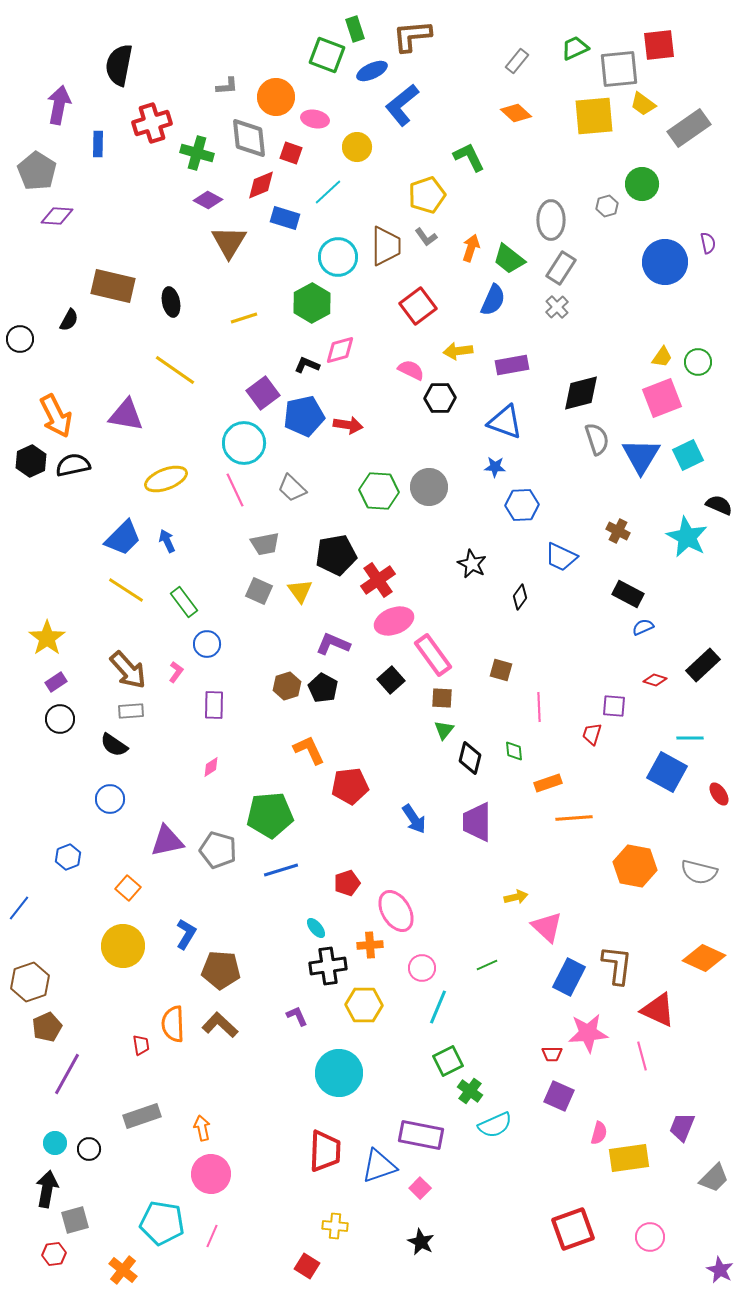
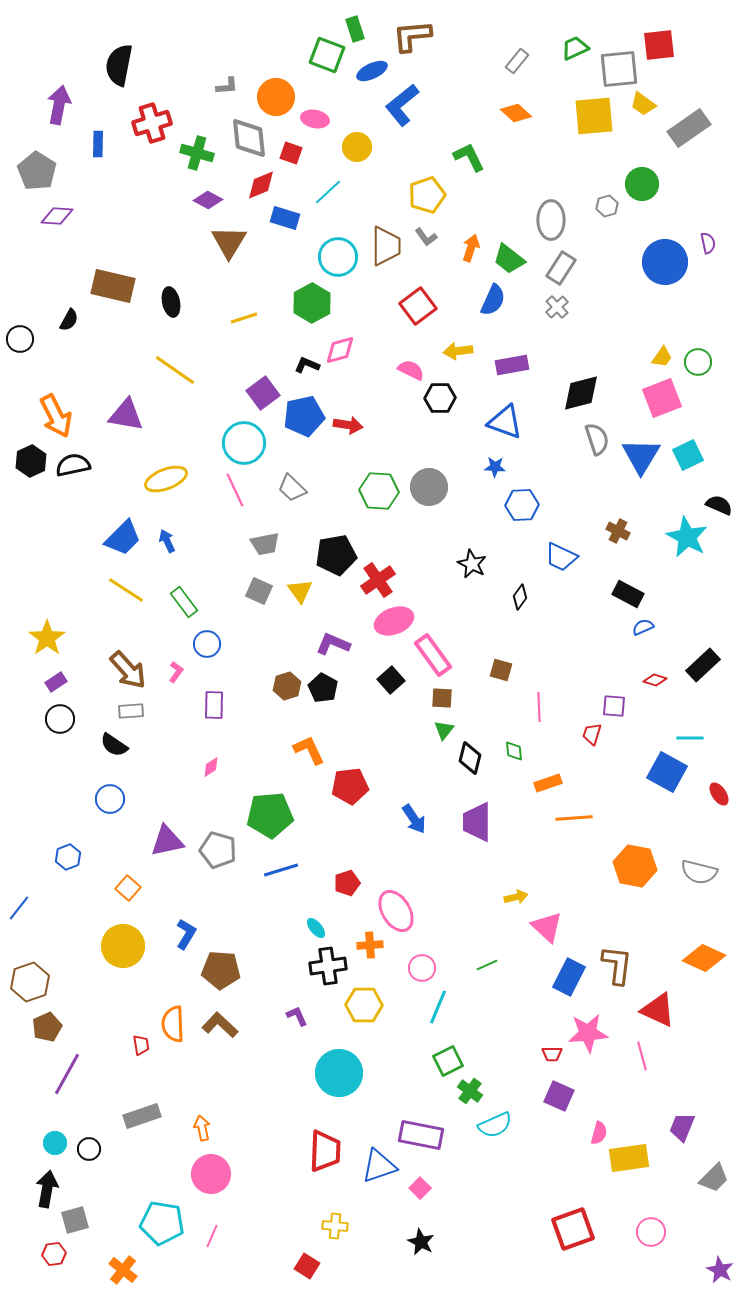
pink circle at (650, 1237): moved 1 px right, 5 px up
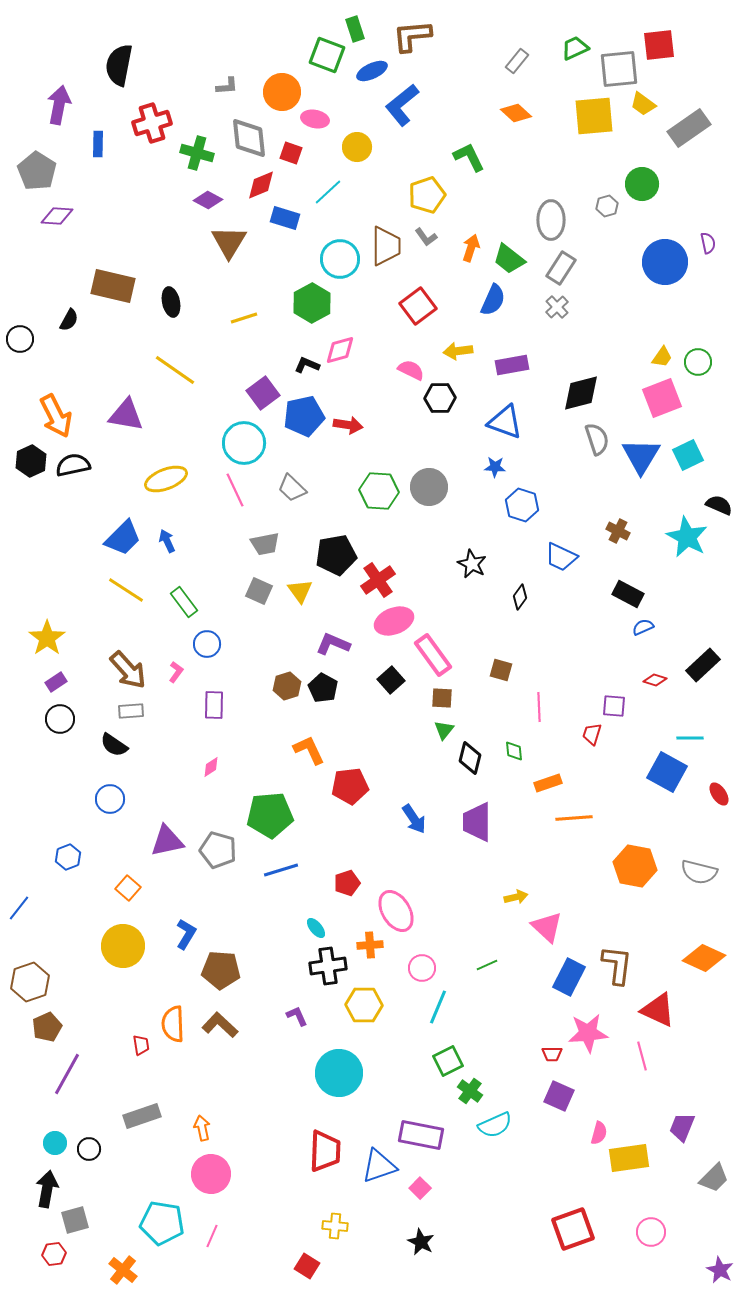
orange circle at (276, 97): moved 6 px right, 5 px up
cyan circle at (338, 257): moved 2 px right, 2 px down
blue hexagon at (522, 505): rotated 20 degrees clockwise
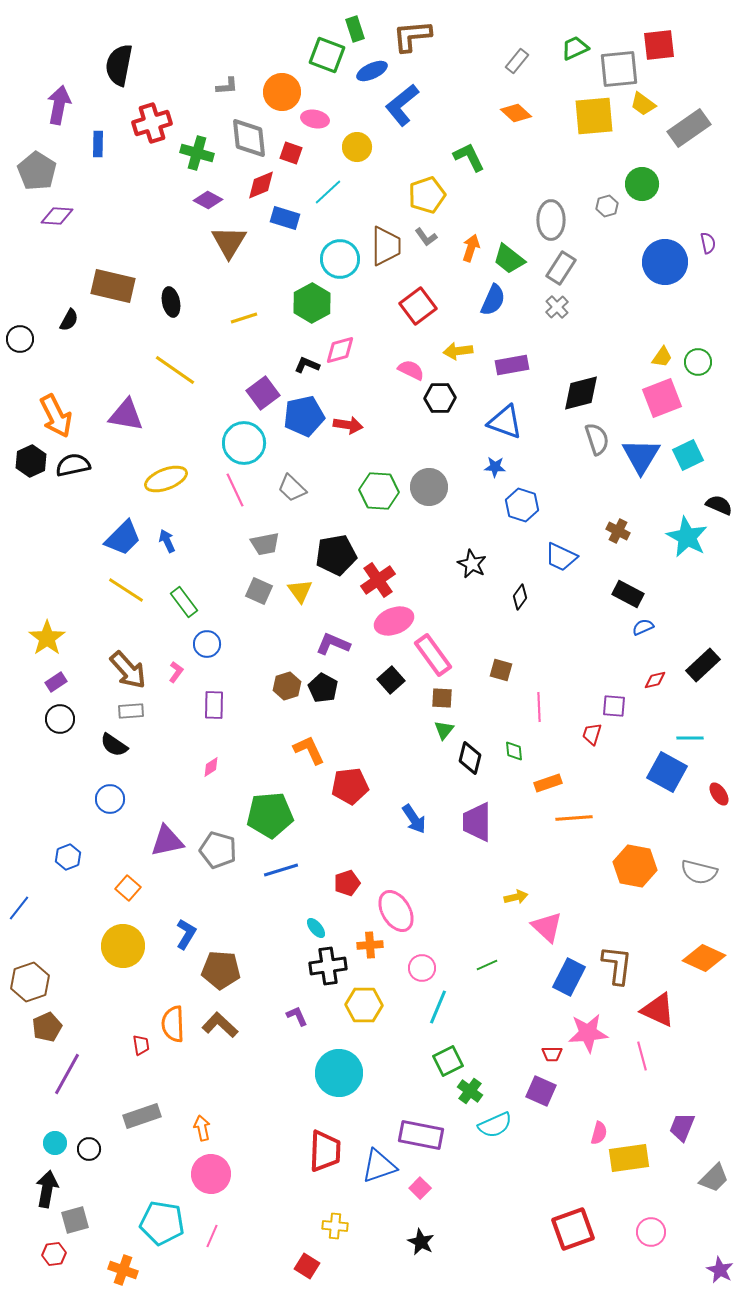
red diamond at (655, 680): rotated 30 degrees counterclockwise
purple square at (559, 1096): moved 18 px left, 5 px up
orange cross at (123, 1270): rotated 20 degrees counterclockwise
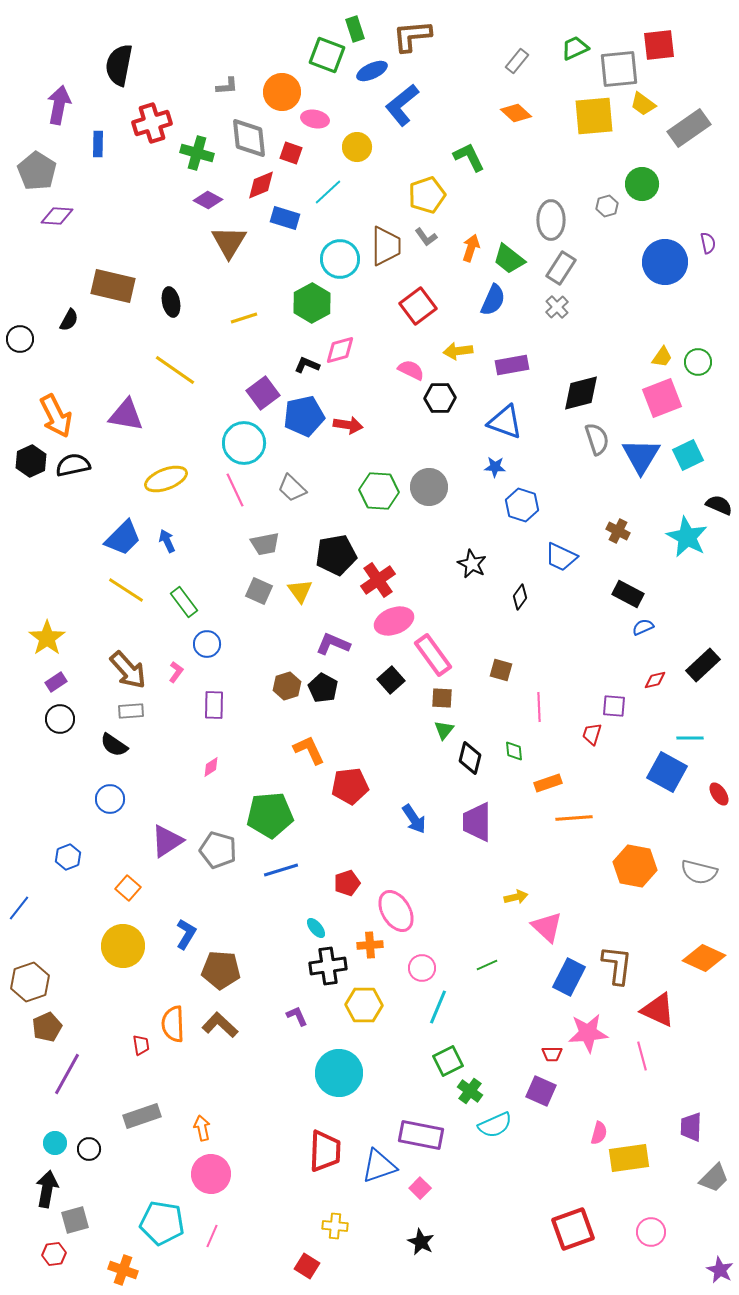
purple triangle at (167, 841): rotated 21 degrees counterclockwise
purple trapezoid at (682, 1127): moved 9 px right; rotated 20 degrees counterclockwise
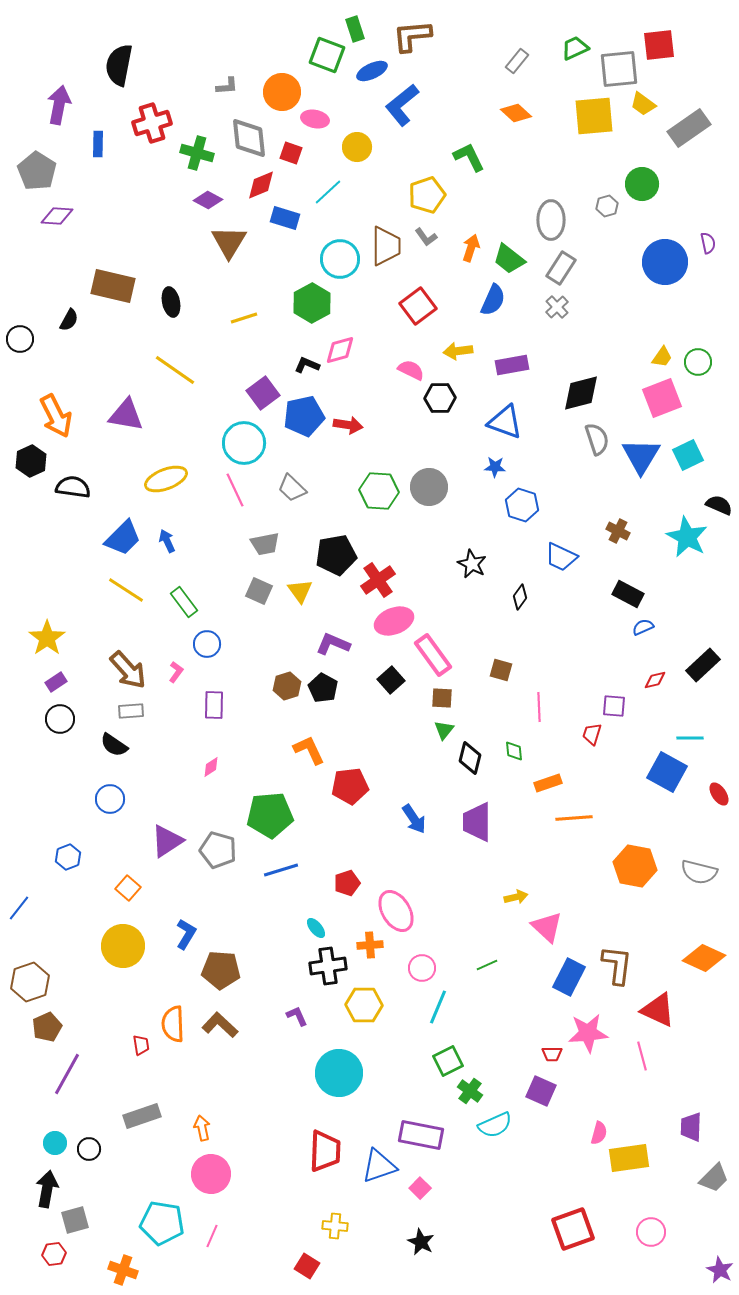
black semicircle at (73, 465): moved 22 px down; rotated 20 degrees clockwise
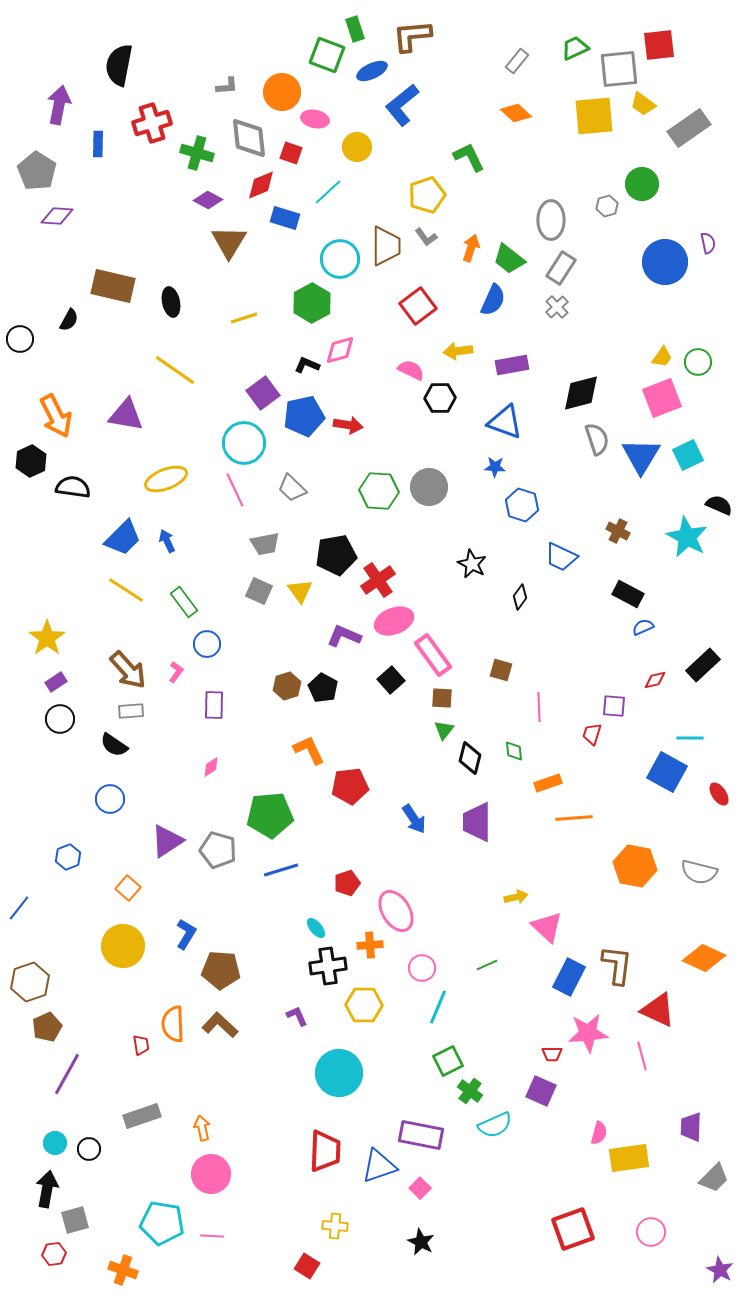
purple L-shape at (333, 644): moved 11 px right, 8 px up
pink line at (212, 1236): rotated 70 degrees clockwise
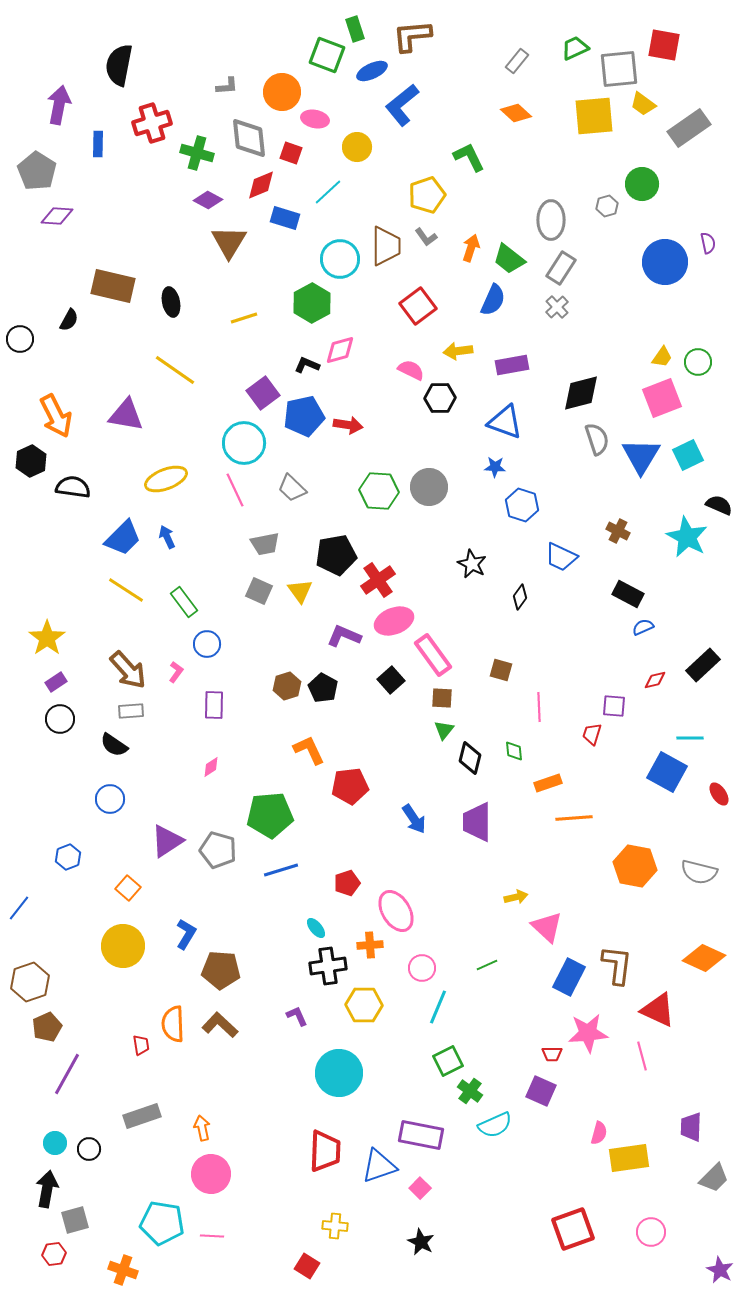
red square at (659, 45): moved 5 px right; rotated 16 degrees clockwise
blue arrow at (167, 541): moved 4 px up
